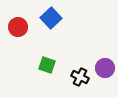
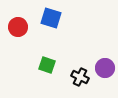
blue square: rotated 30 degrees counterclockwise
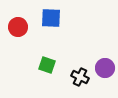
blue square: rotated 15 degrees counterclockwise
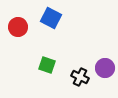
blue square: rotated 25 degrees clockwise
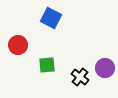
red circle: moved 18 px down
green square: rotated 24 degrees counterclockwise
black cross: rotated 12 degrees clockwise
